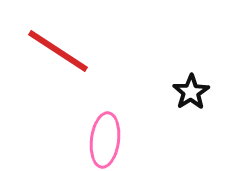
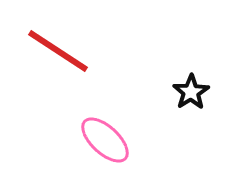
pink ellipse: rotated 54 degrees counterclockwise
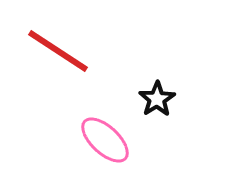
black star: moved 34 px left, 7 px down
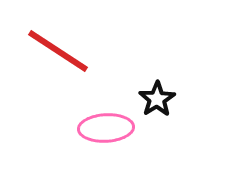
pink ellipse: moved 1 px right, 12 px up; rotated 46 degrees counterclockwise
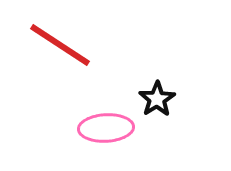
red line: moved 2 px right, 6 px up
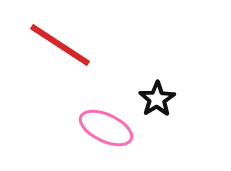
pink ellipse: rotated 28 degrees clockwise
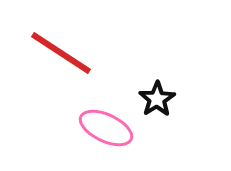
red line: moved 1 px right, 8 px down
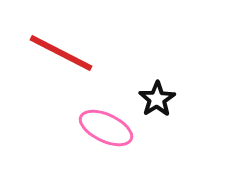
red line: rotated 6 degrees counterclockwise
